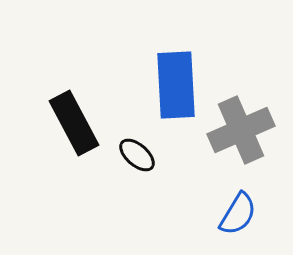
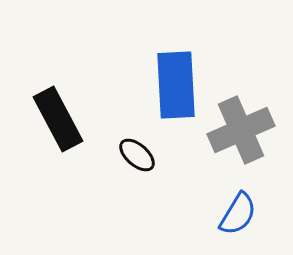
black rectangle: moved 16 px left, 4 px up
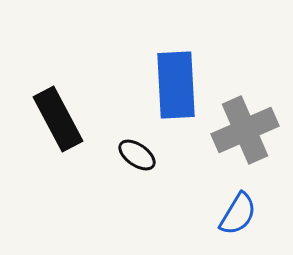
gray cross: moved 4 px right
black ellipse: rotated 6 degrees counterclockwise
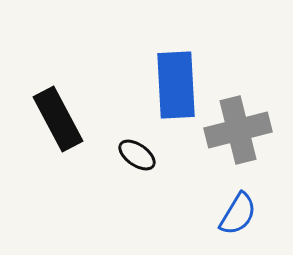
gray cross: moved 7 px left; rotated 10 degrees clockwise
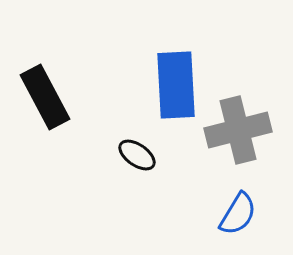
black rectangle: moved 13 px left, 22 px up
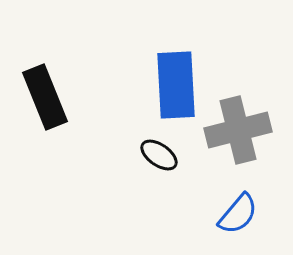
black rectangle: rotated 6 degrees clockwise
black ellipse: moved 22 px right
blue semicircle: rotated 9 degrees clockwise
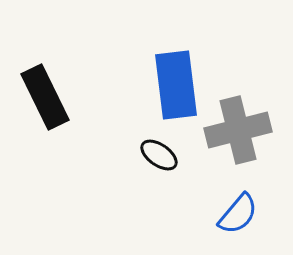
blue rectangle: rotated 4 degrees counterclockwise
black rectangle: rotated 4 degrees counterclockwise
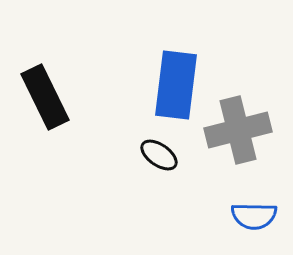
blue rectangle: rotated 14 degrees clockwise
blue semicircle: moved 16 px right, 2 px down; rotated 51 degrees clockwise
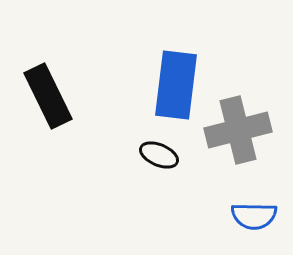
black rectangle: moved 3 px right, 1 px up
black ellipse: rotated 12 degrees counterclockwise
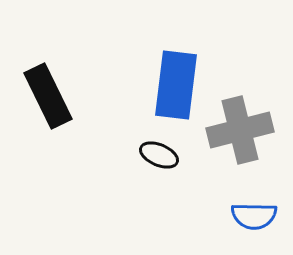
gray cross: moved 2 px right
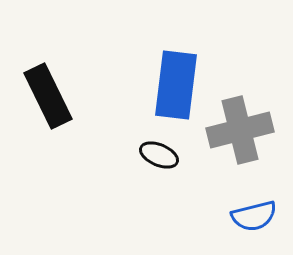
blue semicircle: rotated 15 degrees counterclockwise
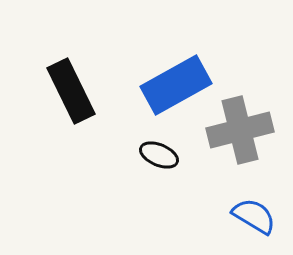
blue rectangle: rotated 54 degrees clockwise
black rectangle: moved 23 px right, 5 px up
blue semicircle: rotated 135 degrees counterclockwise
